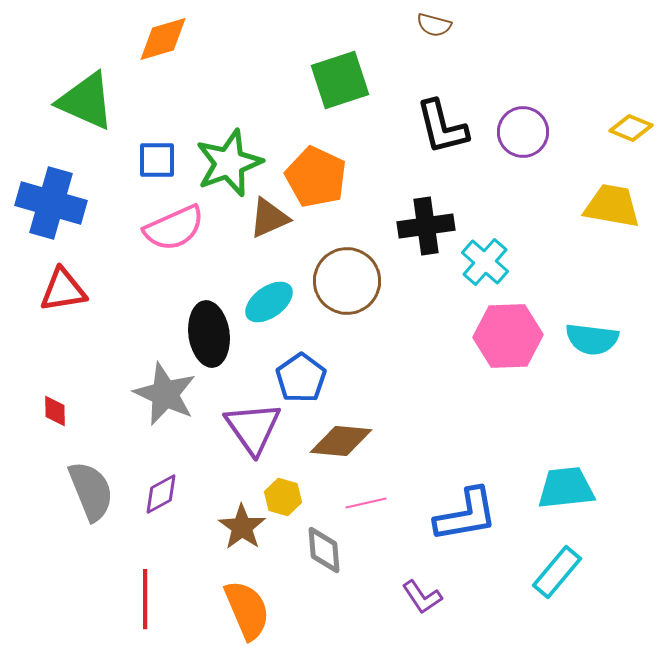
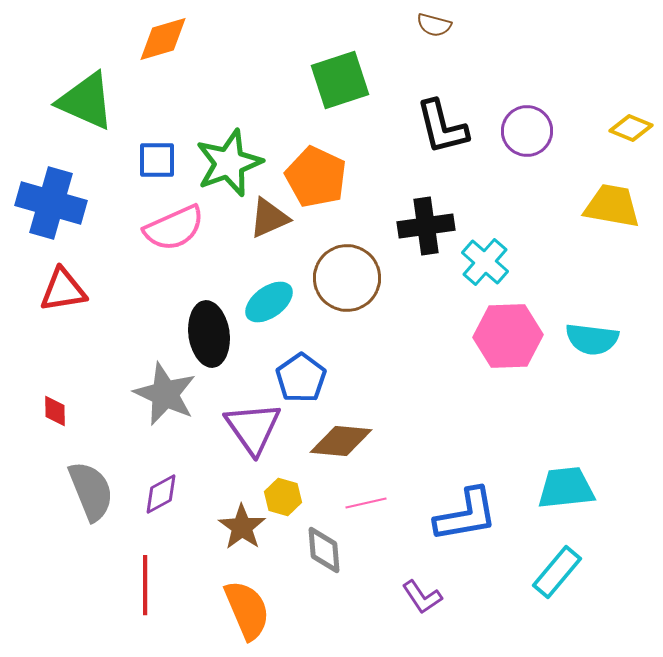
purple circle: moved 4 px right, 1 px up
brown circle: moved 3 px up
red line: moved 14 px up
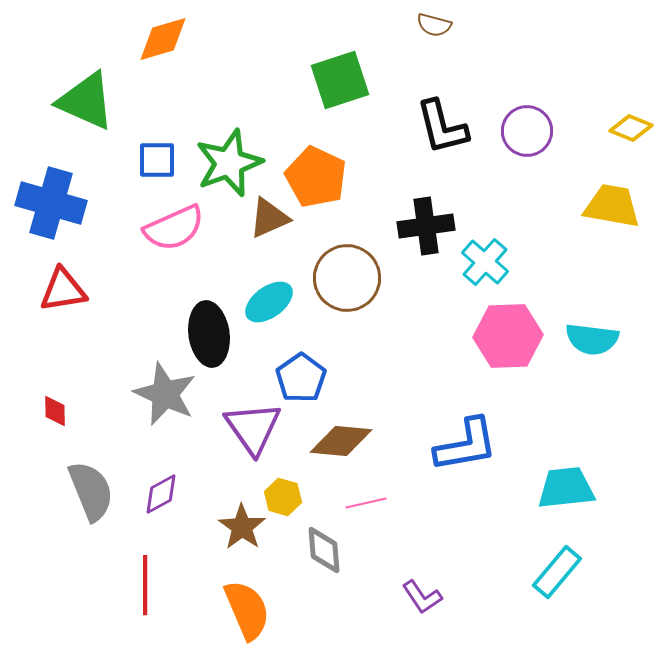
blue L-shape: moved 70 px up
